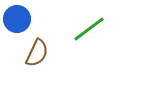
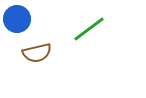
brown semicircle: rotated 52 degrees clockwise
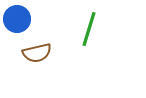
green line: rotated 36 degrees counterclockwise
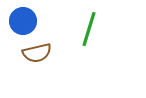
blue circle: moved 6 px right, 2 px down
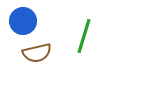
green line: moved 5 px left, 7 px down
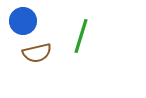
green line: moved 3 px left
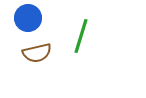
blue circle: moved 5 px right, 3 px up
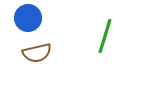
green line: moved 24 px right
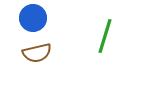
blue circle: moved 5 px right
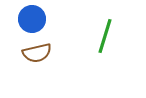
blue circle: moved 1 px left, 1 px down
